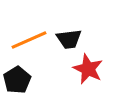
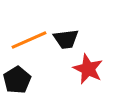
black trapezoid: moved 3 px left
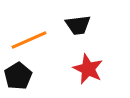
black trapezoid: moved 12 px right, 14 px up
black pentagon: moved 1 px right, 4 px up
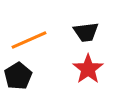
black trapezoid: moved 8 px right, 7 px down
red star: rotated 12 degrees clockwise
